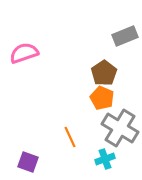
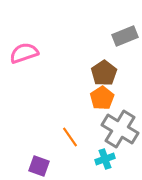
orange pentagon: rotated 15 degrees clockwise
gray cross: moved 1 px down
orange line: rotated 10 degrees counterclockwise
purple square: moved 11 px right, 4 px down
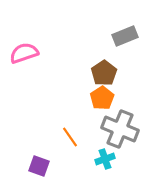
gray cross: rotated 9 degrees counterclockwise
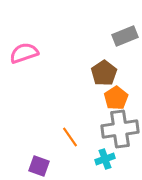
orange pentagon: moved 14 px right
gray cross: rotated 30 degrees counterclockwise
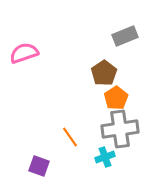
cyan cross: moved 2 px up
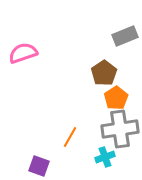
pink semicircle: moved 1 px left
orange line: rotated 65 degrees clockwise
